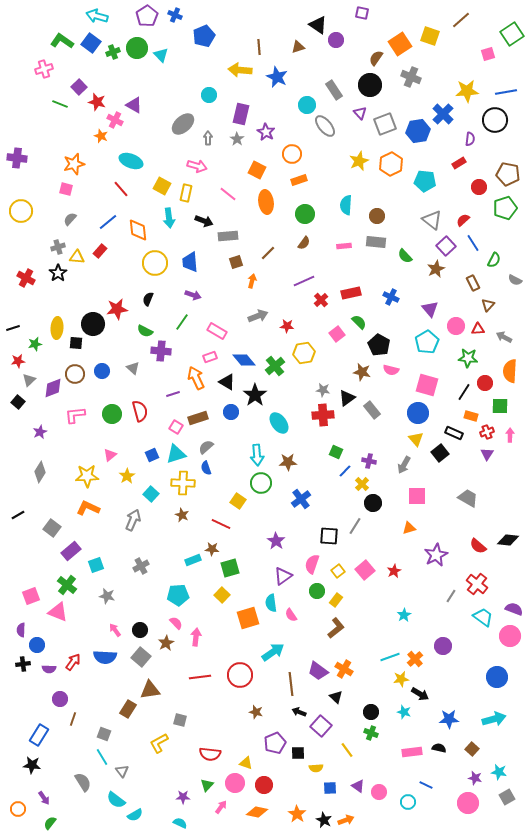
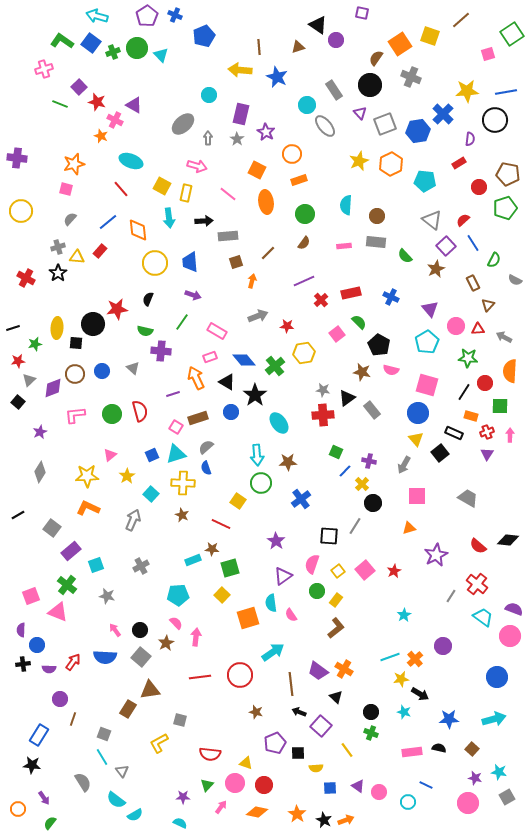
black arrow at (204, 221): rotated 24 degrees counterclockwise
green semicircle at (145, 331): rotated 14 degrees counterclockwise
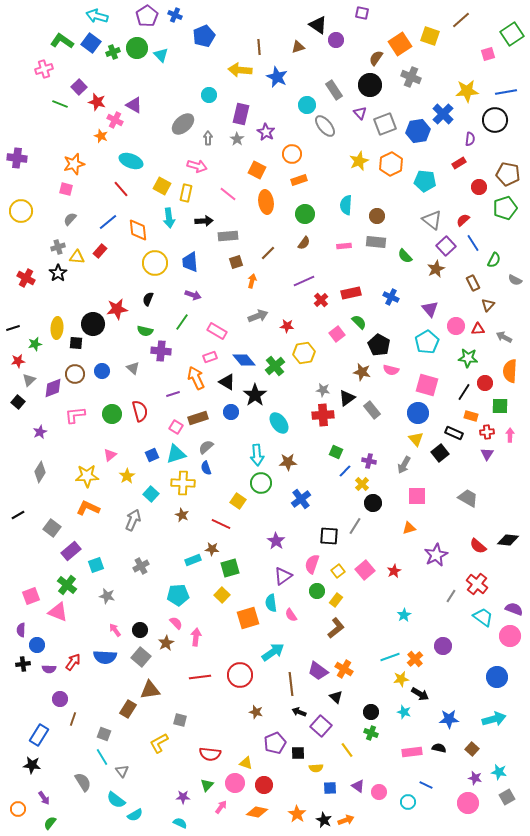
red cross at (487, 432): rotated 16 degrees clockwise
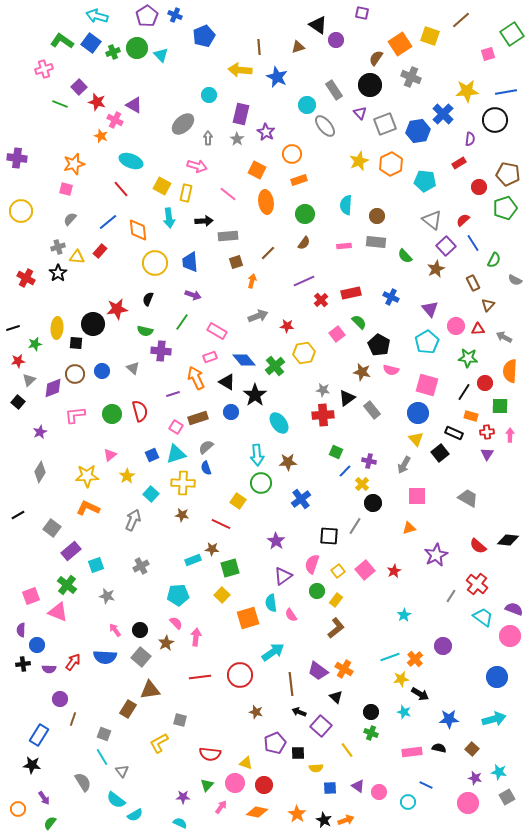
brown star at (182, 515): rotated 16 degrees counterclockwise
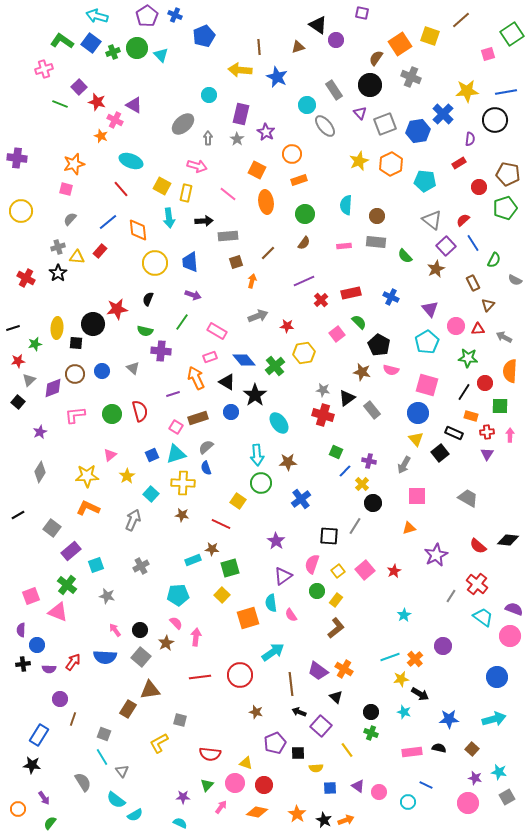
red cross at (323, 415): rotated 20 degrees clockwise
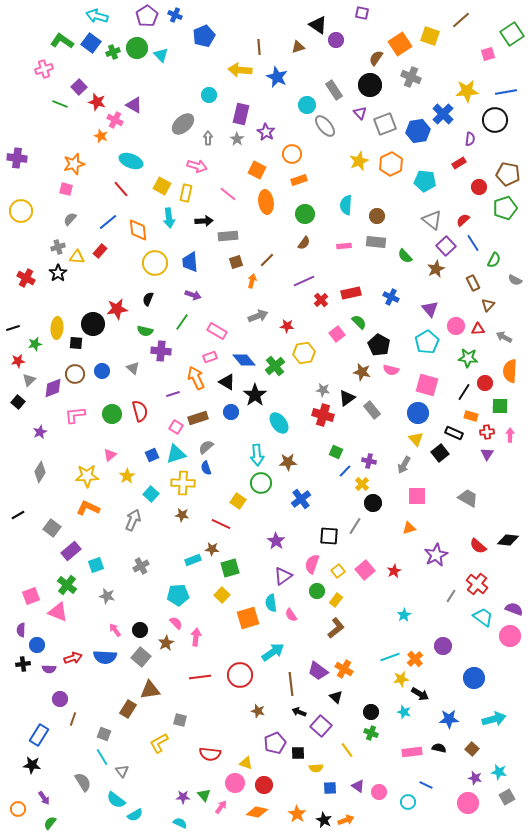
brown line at (268, 253): moved 1 px left, 7 px down
red arrow at (73, 662): moved 4 px up; rotated 36 degrees clockwise
blue circle at (497, 677): moved 23 px left, 1 px down
brown star at (256, 712): moved 2 px right, 1 px up
green triangle at (207, 785): moved 3 px left, 10 px down; rotated 24 degrees counterclockwise
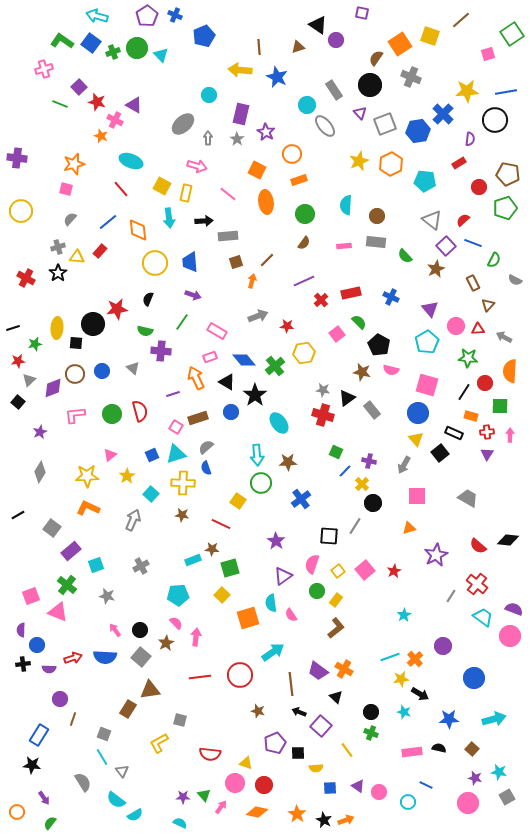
blue line at (473, 243): rotated 36 degrees counterclockwise
orange circle at (18, 809): moved 1 px left, 3 px down
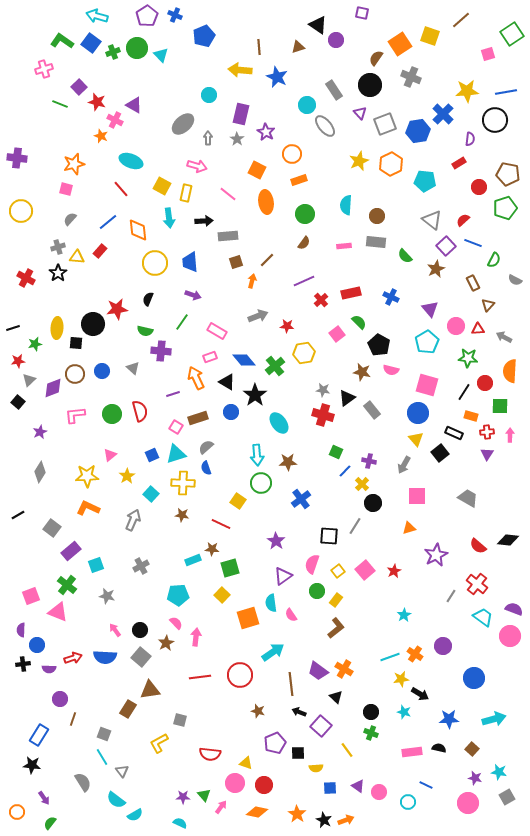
orange cross at (415, 659): moved 5 px up; rotated 14 degrees counterclockwise
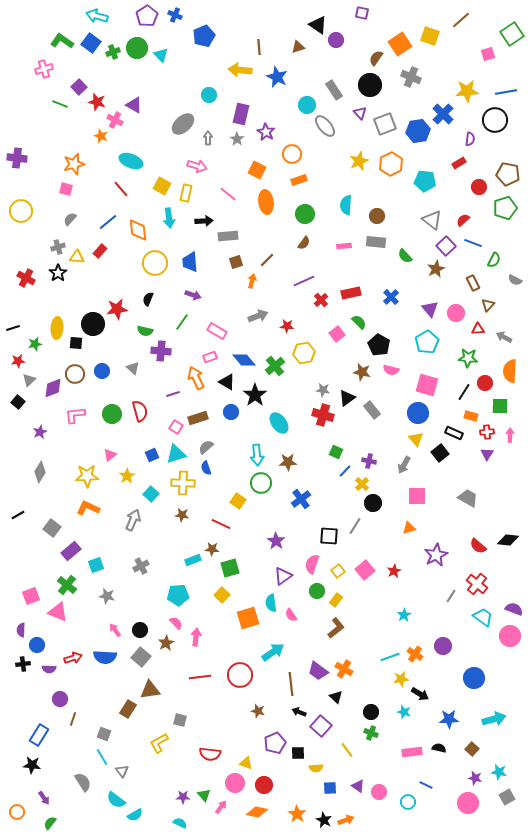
blue cross at (391, 297): rotated 21 degrees clockwise
pink circle at (456, 326): moved 13 px up
